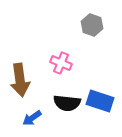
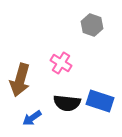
pink cross: rotated 10 degrees clockwise
brown arrow: rotated 24 degrees clockwise
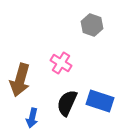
black semicircle: rotated 108 degrees clockwise
blue arrow: rotated 42 degrees counterclockwise
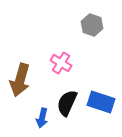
blue rectangle: moved 1 px right, 1 px down
blue arrow: moved 10 px right
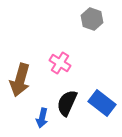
gray hexagon: moved 6 px up
pink cross: moved 1 px left
blue rectangle: moved 1 px right, 1 px down; rotated 20 degrees clockwise
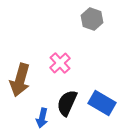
pink cross: rotated 15 degrees clockwise
blue rectangle: rotated 8 degrees counterclockwise
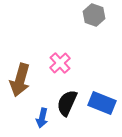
gray hexagon: moved 2 px right, 4 px up
blue rectangle: rotated 8 degrees counterclockwise
